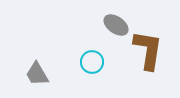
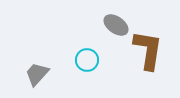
cyan circle: moved 5 px left, 2 px up
gray trapezoid: rotated 72 degrees clockwise
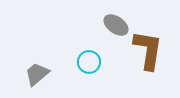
cyan circle: moved 2 px right, 2 px down
gray trapezoid: rotated 8 degrees clockwise
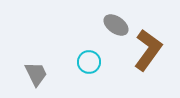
brown L-shape: rotated 27 degrees clockwise
gray trapezoid: moved 1 px left; rotated 104 degrees clockwise
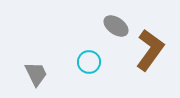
gray ellipse: moved 1 px down
brown L-shape: moved 2 px right
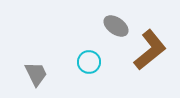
brown L-shape: rotated 15 degrees clockwise
